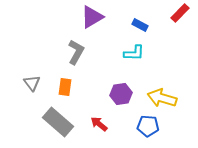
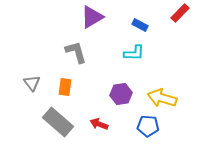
gray L-shape: rotated 45 degrees counterclockwise
red arrow: rotated 18 degrees counterclockwise
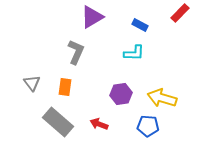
gray L-shape: rotated 40 degrees clockwise
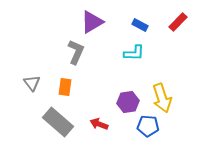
red rectangle: moved 2 px left, 9 px down
purple triangle: moved 5 px down
purple hexagon: moved 7 px right, 8 px down
yellow arrow: rotated 124 degrees counterclockwise
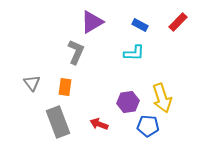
gray rectangle: rotated 28 degrees clockwise
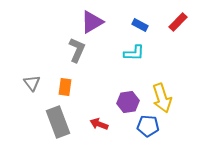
gray L-shape: moved 1 px right, 2 px up
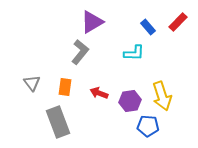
blue rectangle: moved 8 px right, 2 px down; rotated 21 degrees clockwise
gray L-shape: moved 3 px right, 2 px down; rotated 15 degrees clockwise
yellow arrow: moved 2 px up
purple hexagon: moved 2 px right, 1 px up
red arrow: moved 31 px up
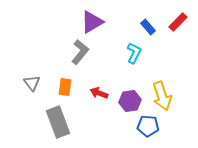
cyan L-shape: rotated 65 degrees counterclockwise
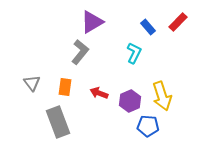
purple hexagon: rotated 15 degrees counterclockwise
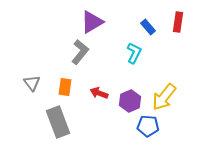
red rectangle: rotated 36 degrees counterclockwise
yellow arrow: moved 2 px right, 1 px down; rotated 56 degrees clockwise
